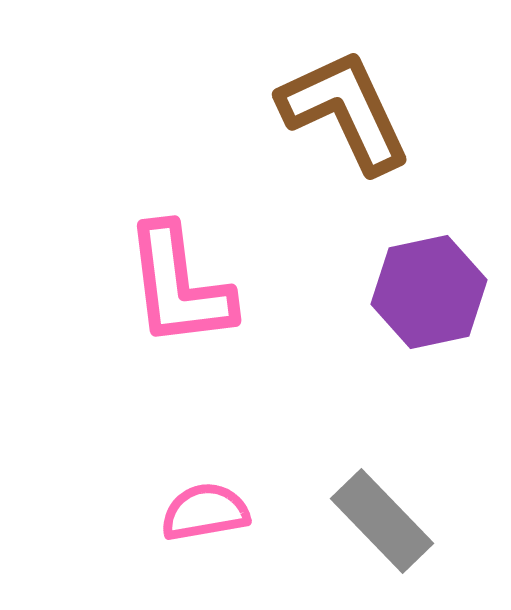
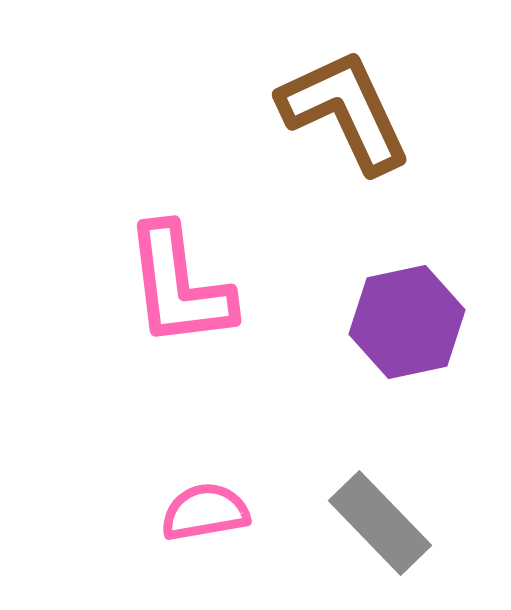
purple hexagon: moved 22 px left, 30 px down
gray rectangle: moved 2 px left, 2 px down
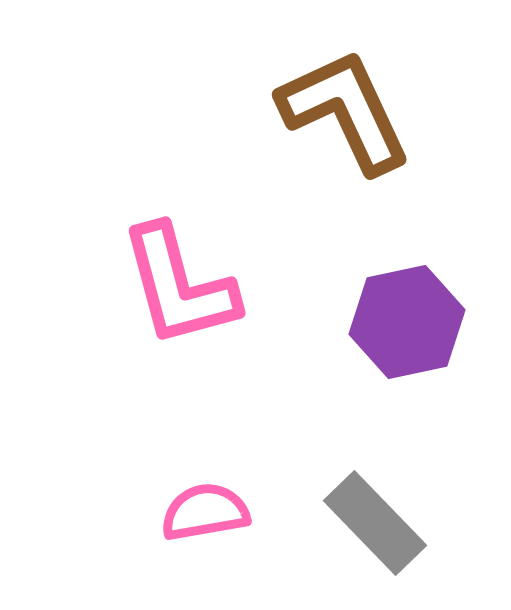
pink L-shape: rotated 8 degrees counterclockwise
gray rectangle: moved 5 px left
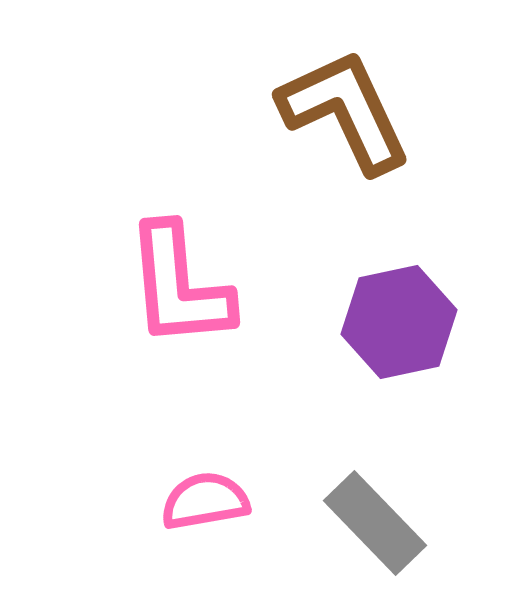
pink L-shape: rotated 10 degrees clockwise
purple hexagon: moved 8 px left
pink semicircle: moved 11 px up
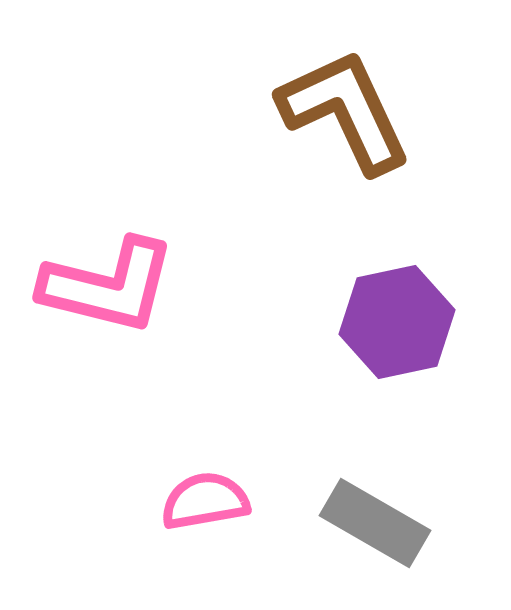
pink L-shape: moved 71 px left; rotated 71 degrees counterclockwise
purple hexagon: moved 2 px left
gray rectangle: rotated 16 degrees counterclockwise
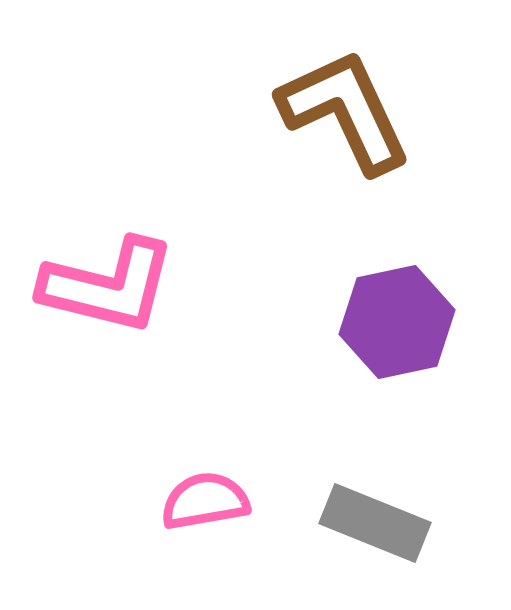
gray rectangle: rotated 8 degrees counterclockwise
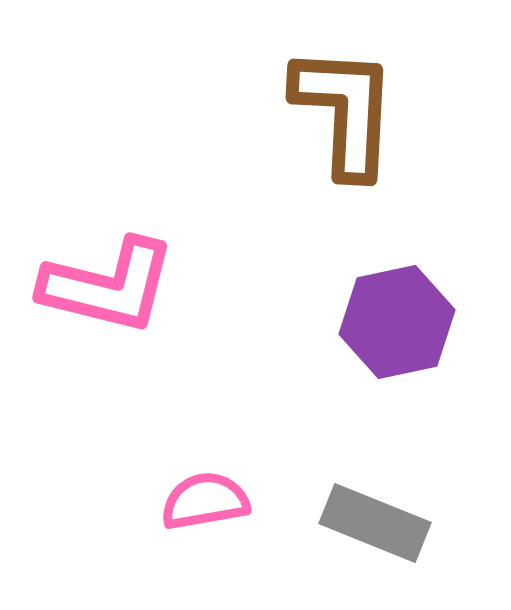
brown L-shape: rotated 28 degrees clockwise
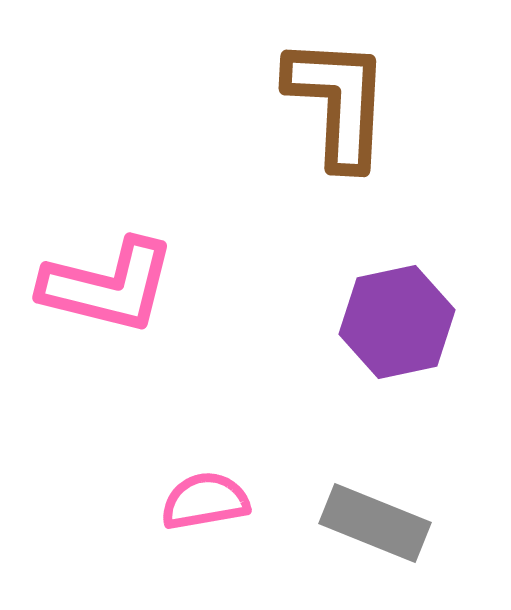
brown L-shape: moved 7 px left, 9 px up
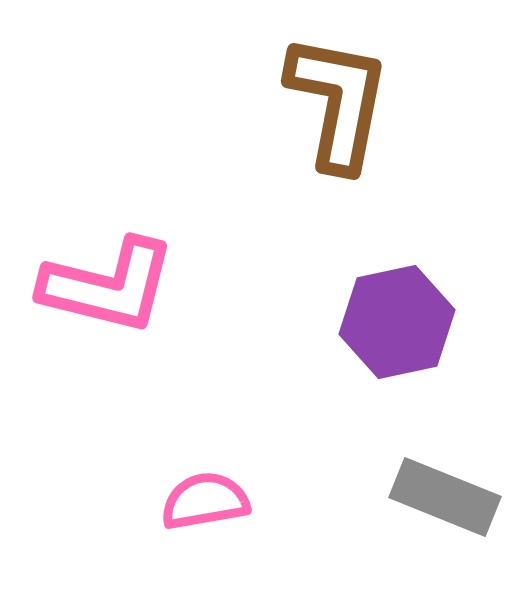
brown L-shape: rotated 8 degrees clockwise
gray rectangle: moved 70 px right, 26 px up
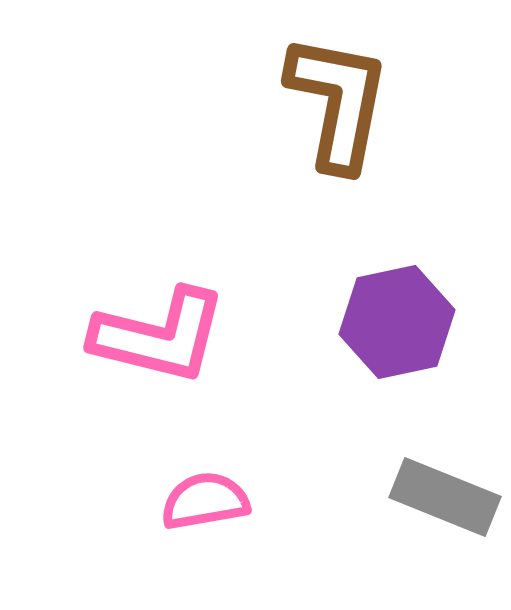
pink L-shape: moved 51 px right, 50 px down
